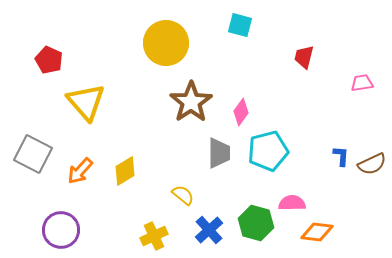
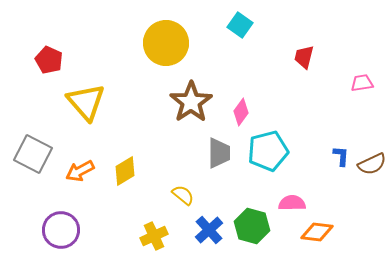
cyan square: rotated 20 degrees clockwise
orange arrow: rotated 20 degrees clockwise
green hexagon: moved 4 px left, 3 px down
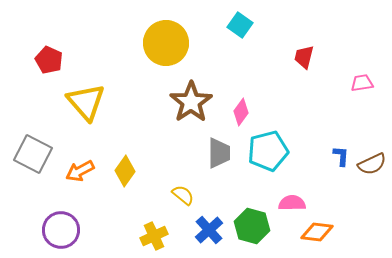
yellow diamond: rotated 24 degrees counterclockwise
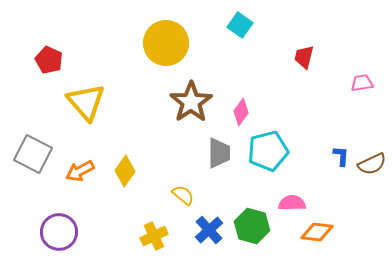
purple circle: moved 2 px left, 2 px down
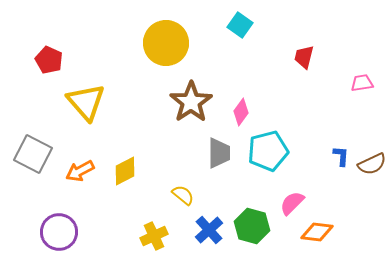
yellow diamond: rotated 28 degrees clockwise
pink semicircle: rotated 44 degrees counterclockwise
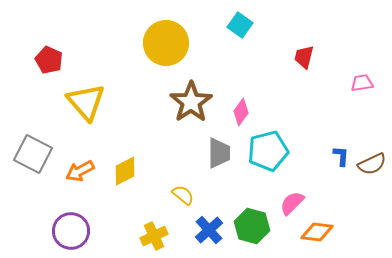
purple circle: moved 12 px right, 1 px up
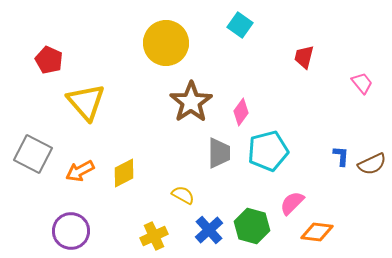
pink trapezoid: rotated 60 degrees clockwise
yellow diamond: moved 1 px left, 2 px down
yellow semicircle: rotated 10 degrees counterclockwise
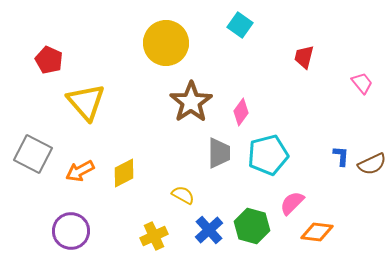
cyan pentagon: moved 4 px down
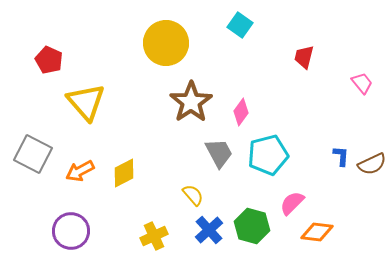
gray trapezoid: rotated 28 degrees counterclockwise
yellow semicircle: moved 10 px right; rotated 20 degrees clockwise
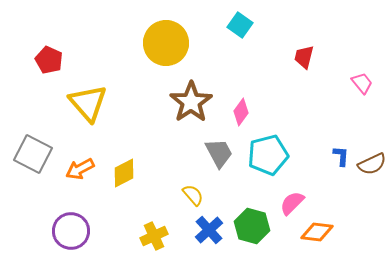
yellow triangle: moved 2 px right, 1 px down
orange arrow: moved 2 px up
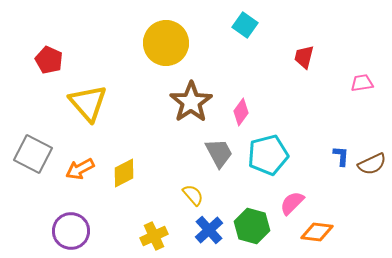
cyan square: moved 5 px right
pink trapezoid: rotated 60 degrees counterclockwise
